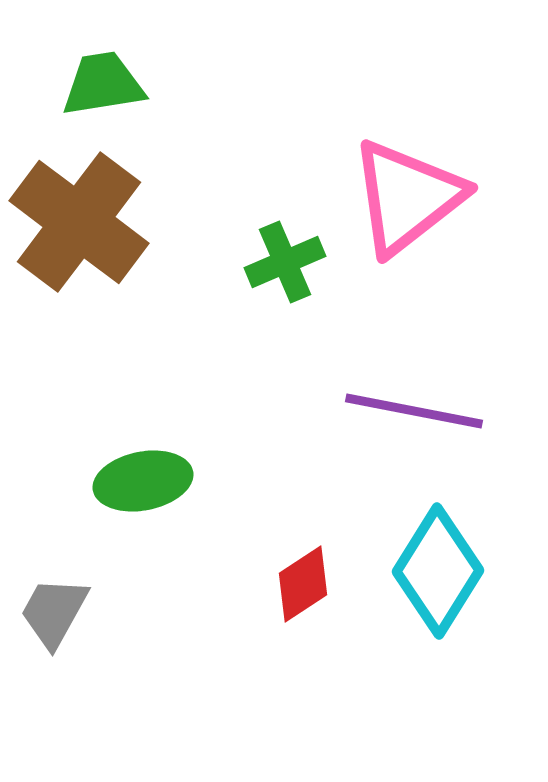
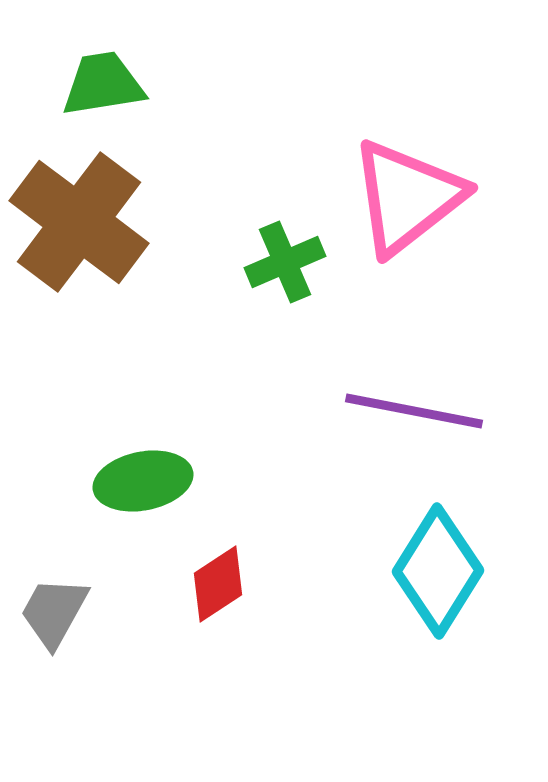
red diamond: moved 85 px left
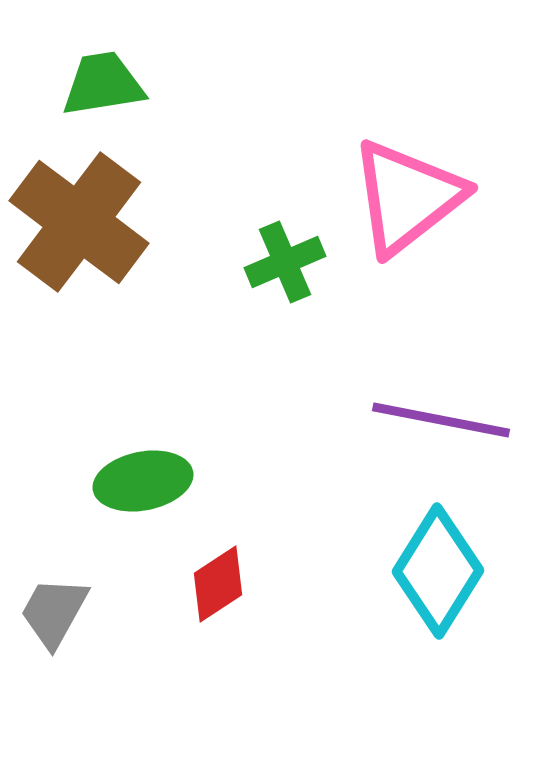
purple line: moved 27 px right, 9 px down
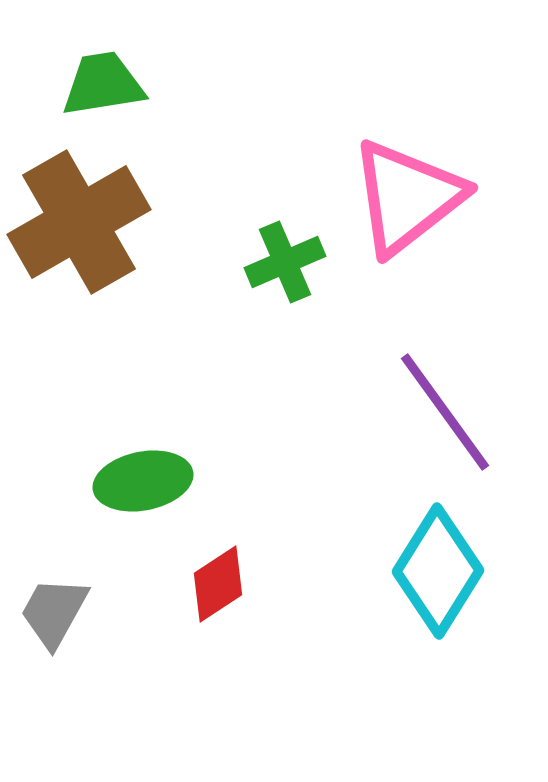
brown cross: rotated 23 degrees clockwise
purple line: moved 4 px right, 8 px up; rotated 43 degrees clockwise
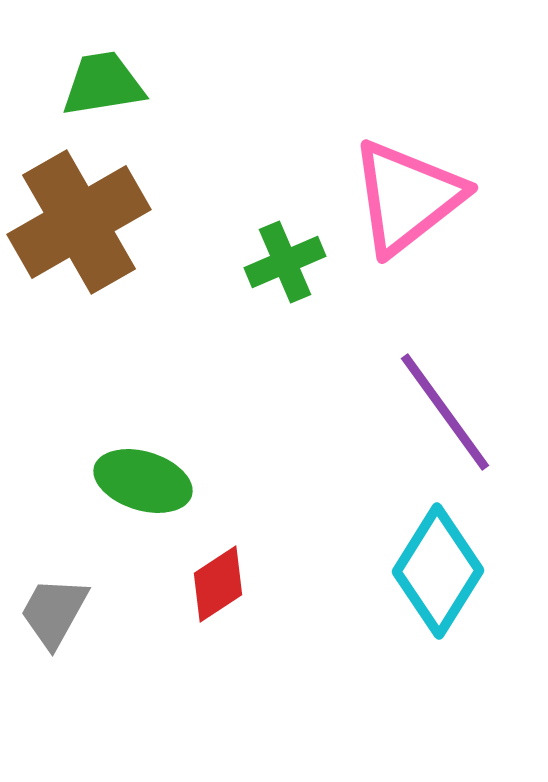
green ellipse: rotated 28 degrees clockwise
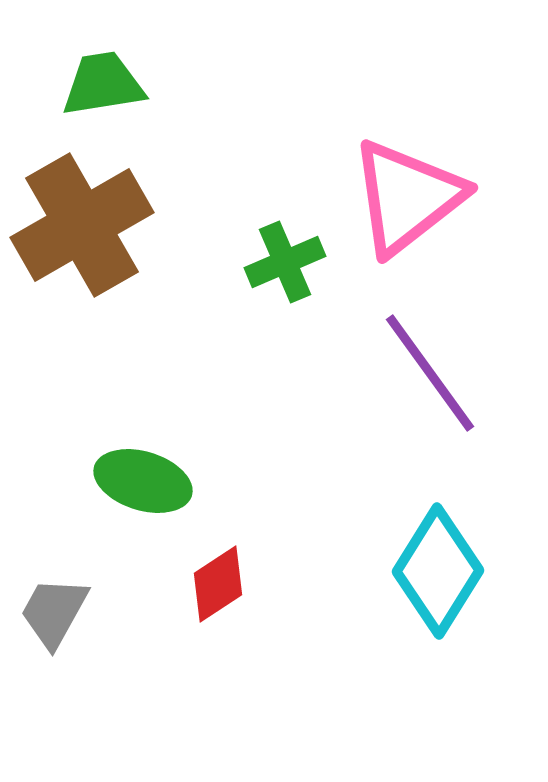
brown cross: moved 3 px right, 3 px down
purple line: moved 15 px left, 39 px up
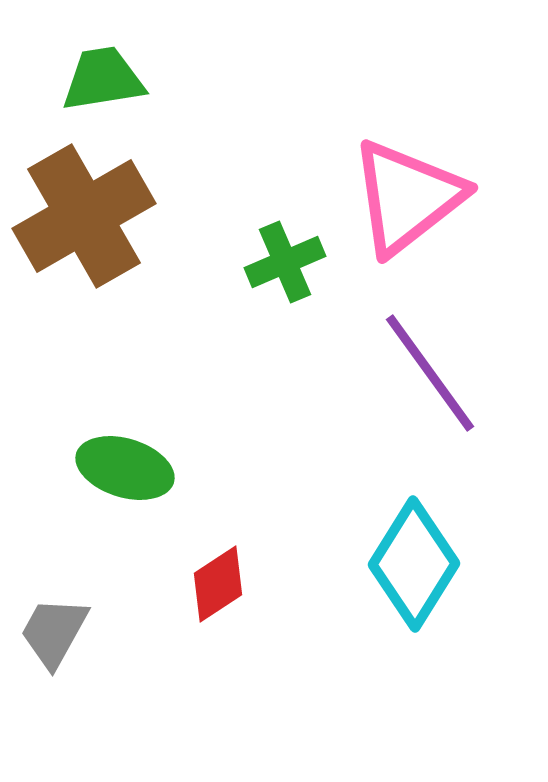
green trapezoid: moved 5 px up
brown cross: moved 2 px right, 9 px up
green ellipse: moved 18 px left, 13 px up
cyan diamond: moved 24 px left, 7 px up
gray trapezoid: moved 20 px down
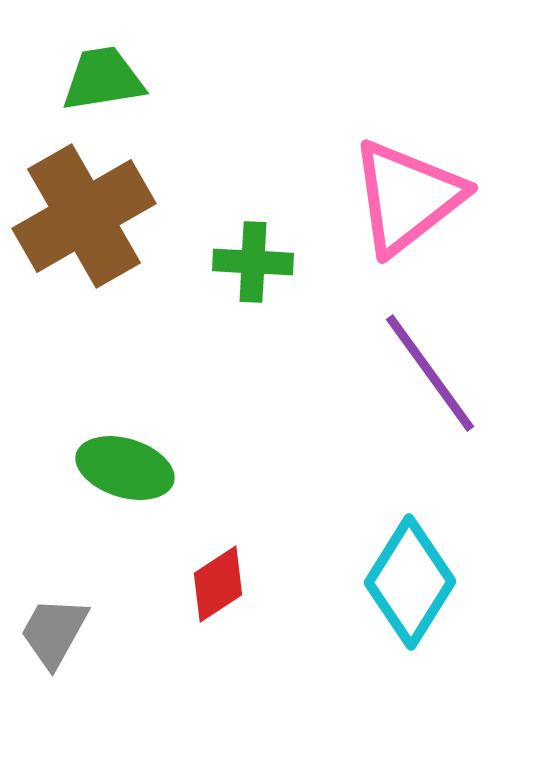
green cross: moved 32 px left; rotated 26 degrees clockwise
cyan diamond: moved 4 px left, 18 px down
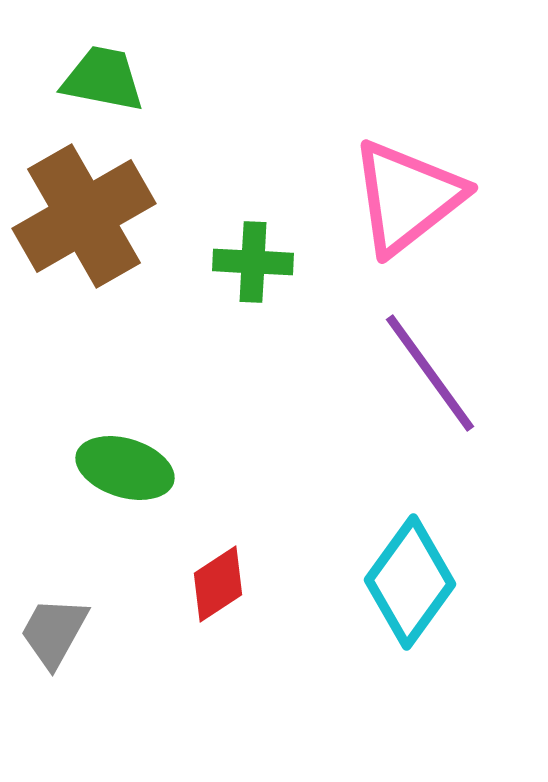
green trapezoid: rotated 20 degrees clockwise
cyan diamond: rotated 4 degrees clockwise
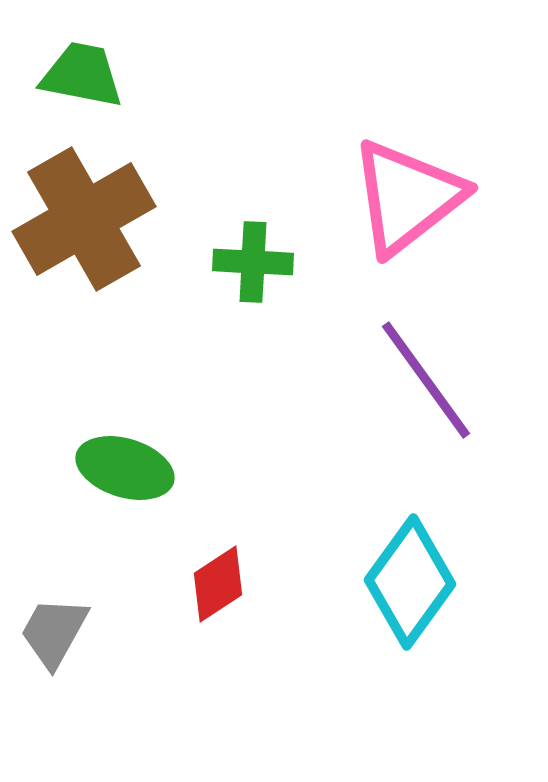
green trapezoid: moved 21 px left, 4 px up
brown cross: moved 3 px down
purple line: moved 4 px left, 7 px down
